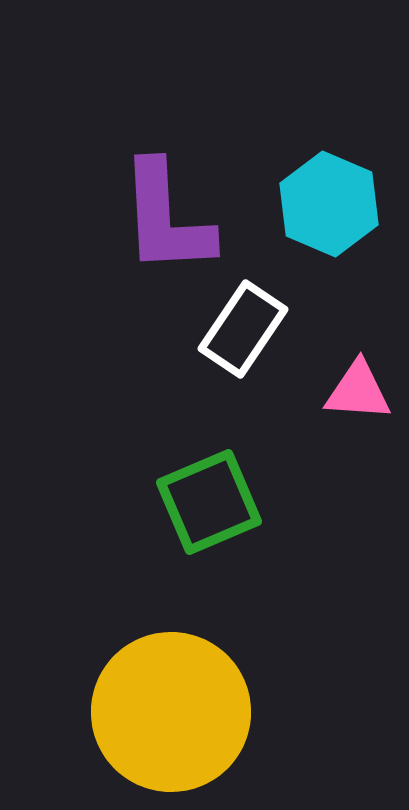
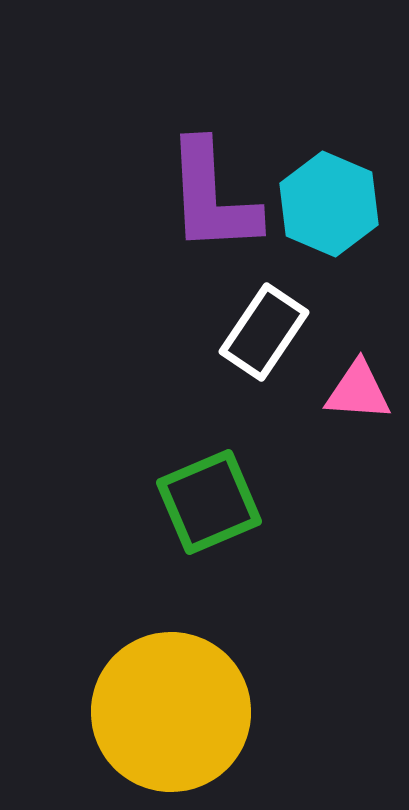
purple L-shape: moved 46 px right, 21 px up
white rectangle: moved 21 px right, 3 px down
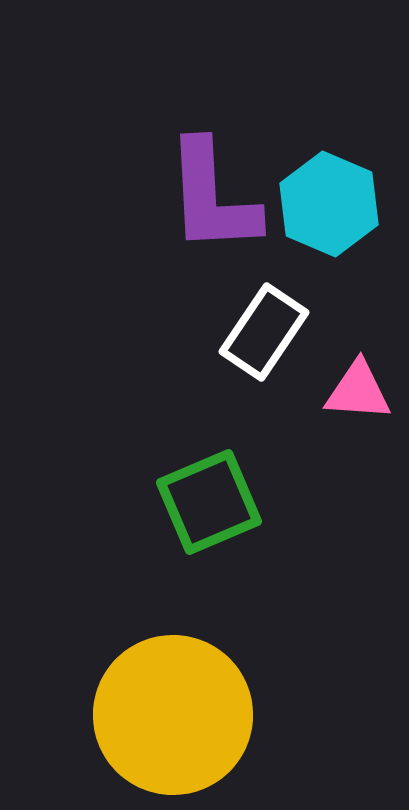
yellow circle: moved 2 px right, 3 px down
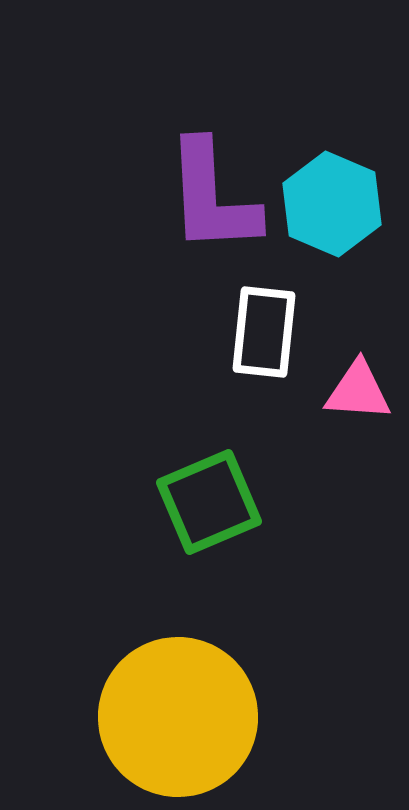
cyan hexagon: moved 3 px right
white rectangle: rotated 28 degrees counterclockwise
yellow circle: moved 5 px right, 2 px down
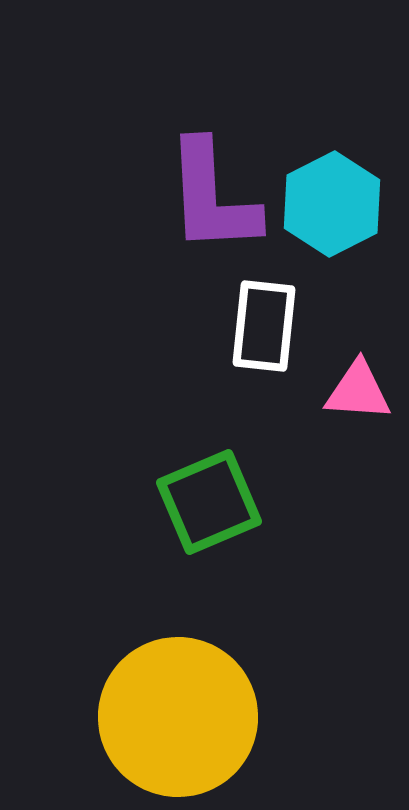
cyan hexagon: rotated 10 degrees clockwise
white rectangle: moved 6 px up
